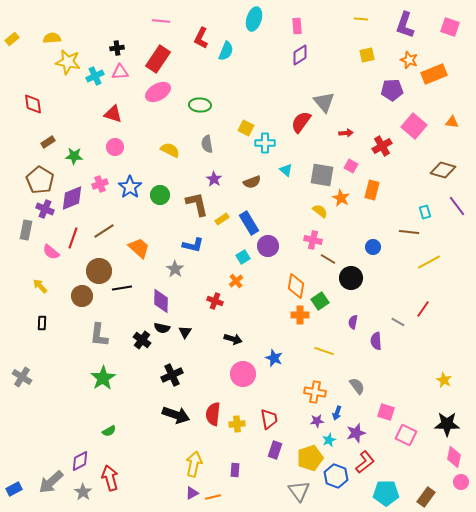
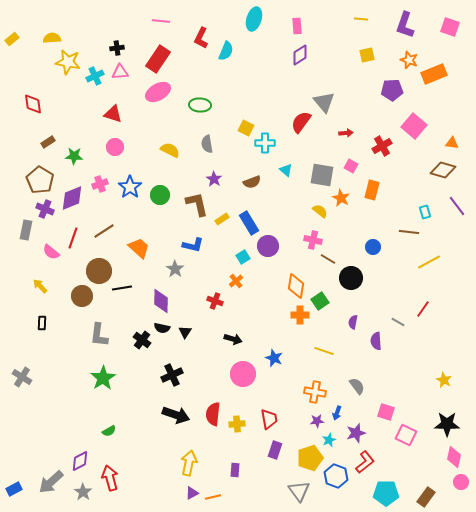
orange triangle at (452, 122): moved 21 px down
yellow arrow at (194, 464): moved 5 px left, 1 px up
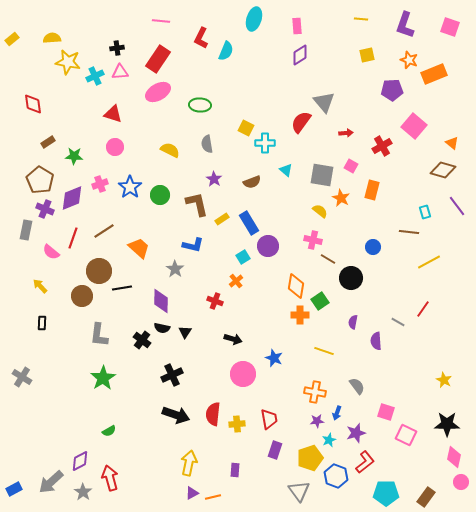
orange triangle at (452, 143): rotated 32 degrees clockwise
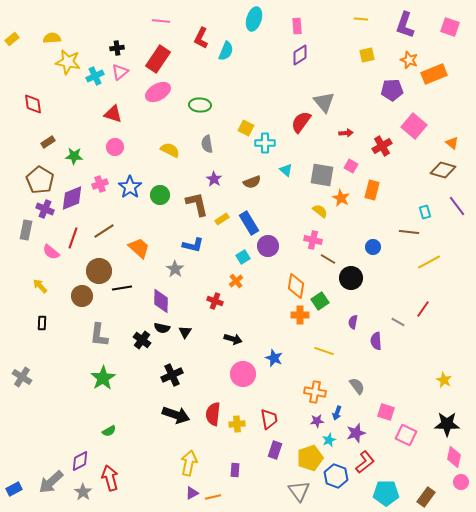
pink triangle at (120, 72): rotated 36 degrees counterclockwise
